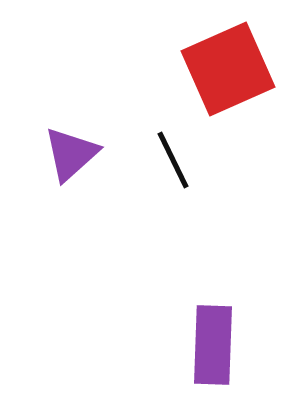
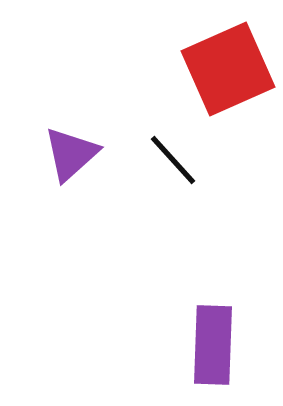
black line: rotated 16 degrees counterclockwise
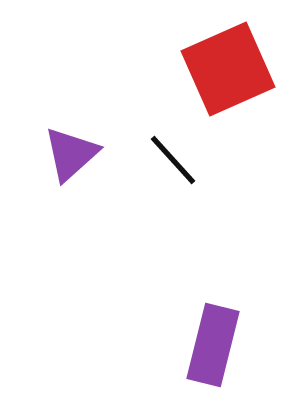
purple rectangle: rotated 12 degrees clockwise
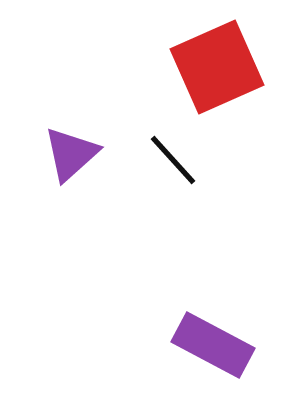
red square: moved 11 px left, 2 px up
purple rectangle: rotated 76 degrees counterclockwise
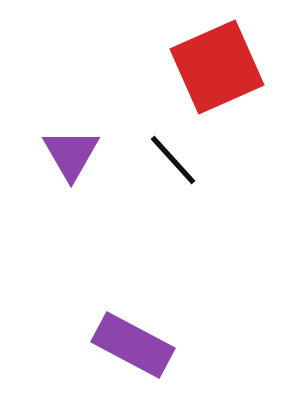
purple triangle: rotated 18 degrees counterclockwise
purple rectangle: moved 80 px left
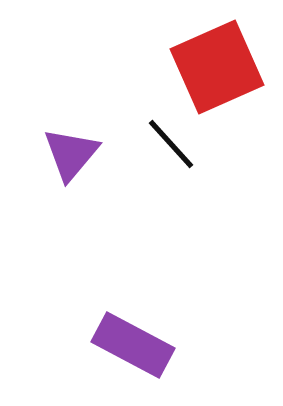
purple triangle: rotated 10 degrees clockwise
black line: moved 2 px left, 16 px up
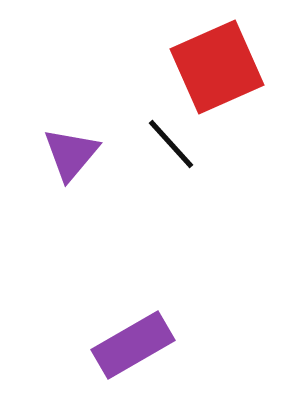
purple rectangle: rotated 58 degrees counterclockwise
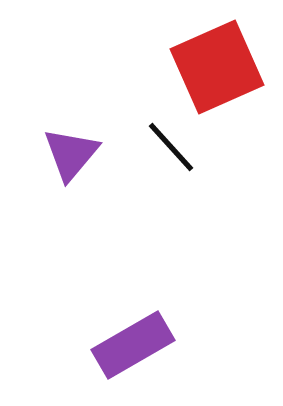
black line: moved 3 px down
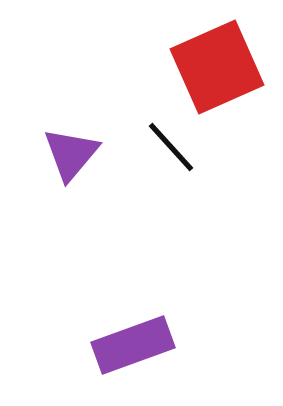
purple rectangle: rotated 10 degrees clockwise
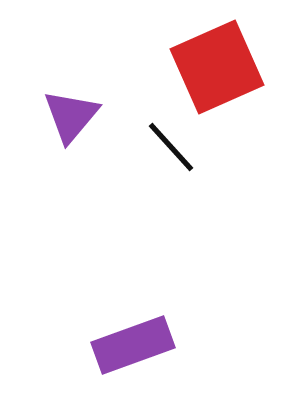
purple triangle: moved 38 px up
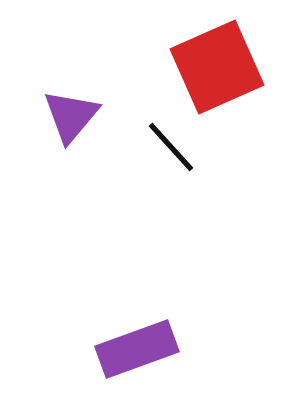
purple rectangle: moved 4 px right, 4 px down
